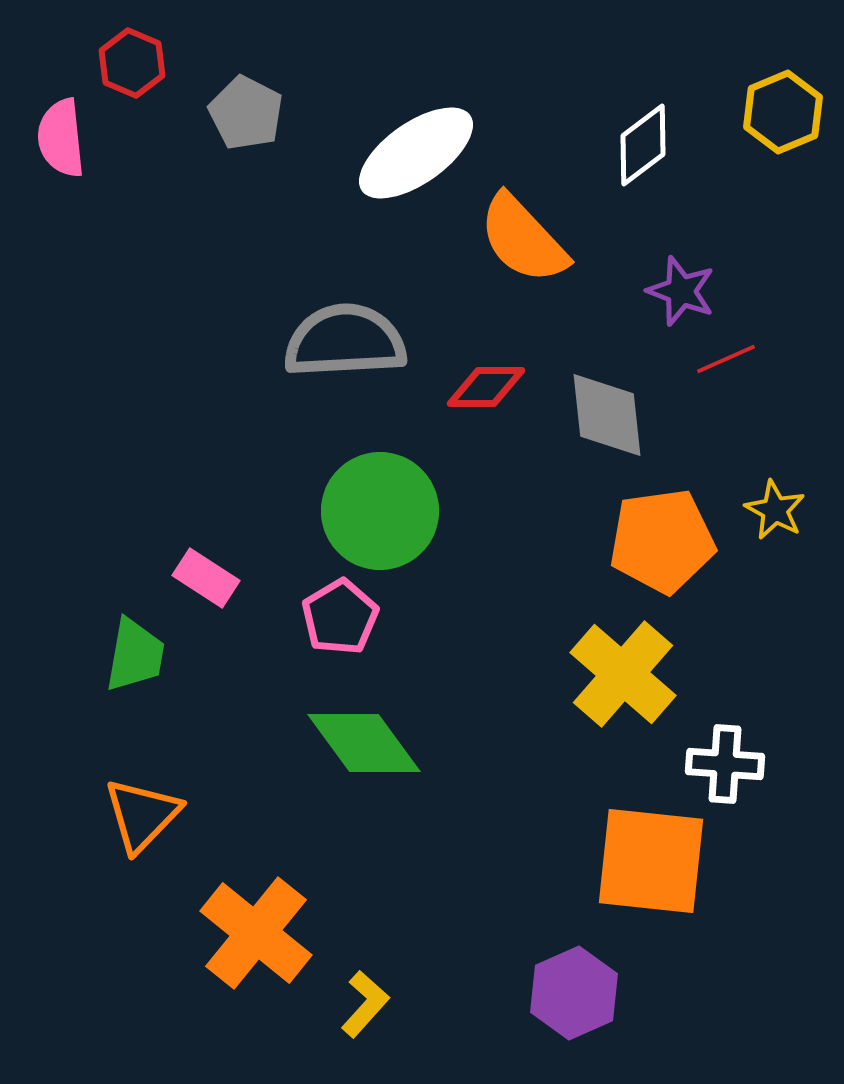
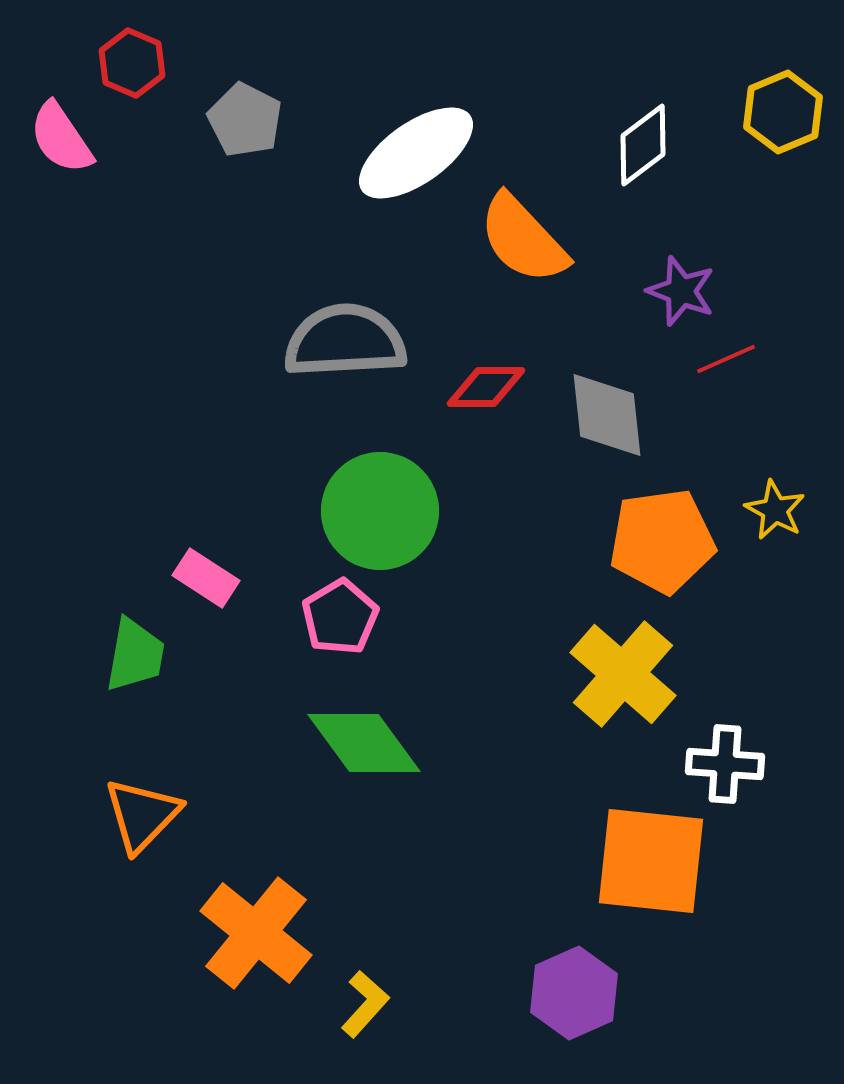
gray pentagon: moved 1 px left, 7 px down
pink semicircle: rotated 28 degrees counterclockwise
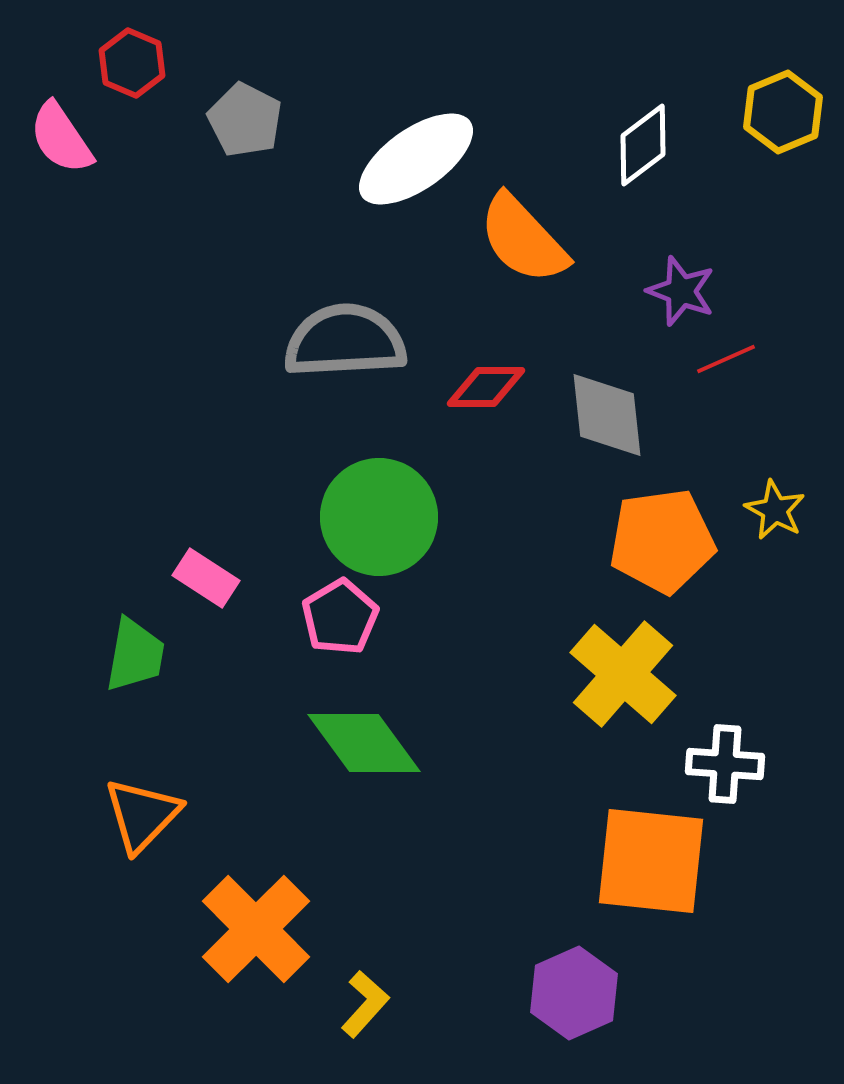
white ellipse: moved 6 px down
green circle: moved 1 px left, 6 px down
orange cross: moved 4 px up; rotated 6 degrees clockwise
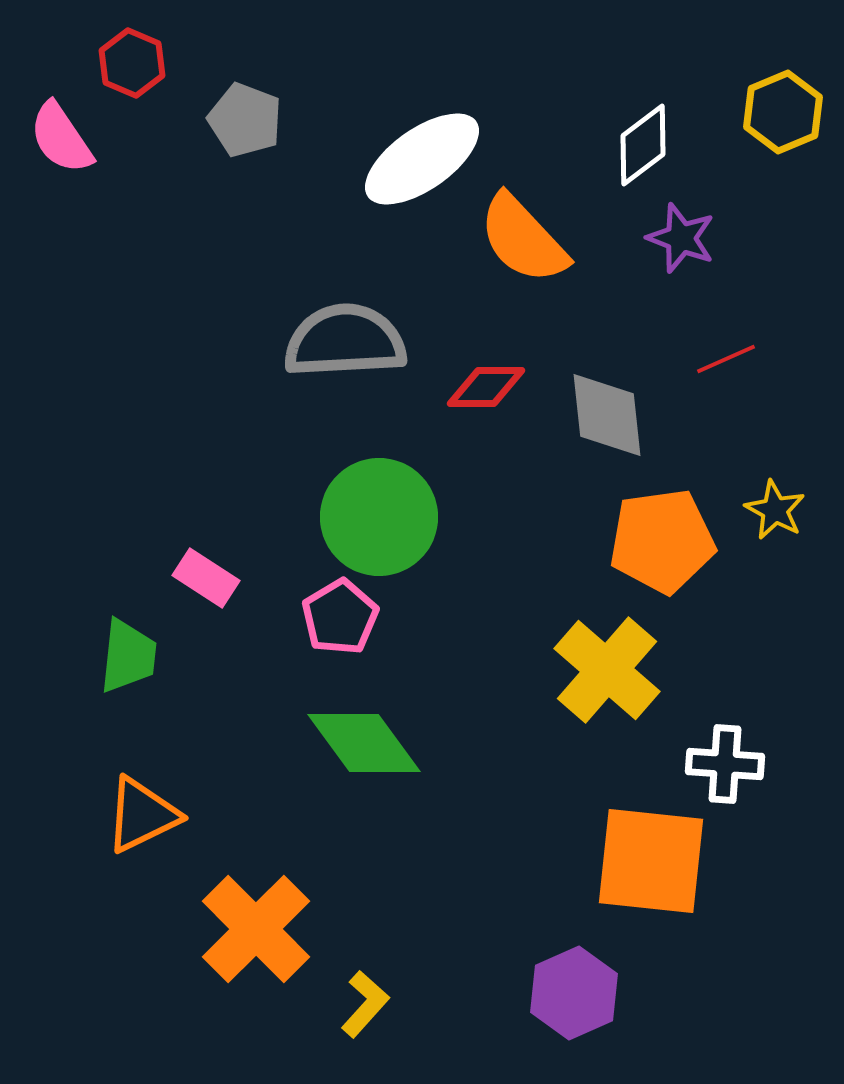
gray pentagon: rotated 6 degrees counterclockwise
white ellipse: moved 6 px right
purple star: moved 53 px up
green trapezoid: moved 7 px left, 1 px down; rotated 4 degrees counterclockwise
yellow cross: moved 16 px left, 4 px up
orange triangle: rotated 20 degrees clockwise
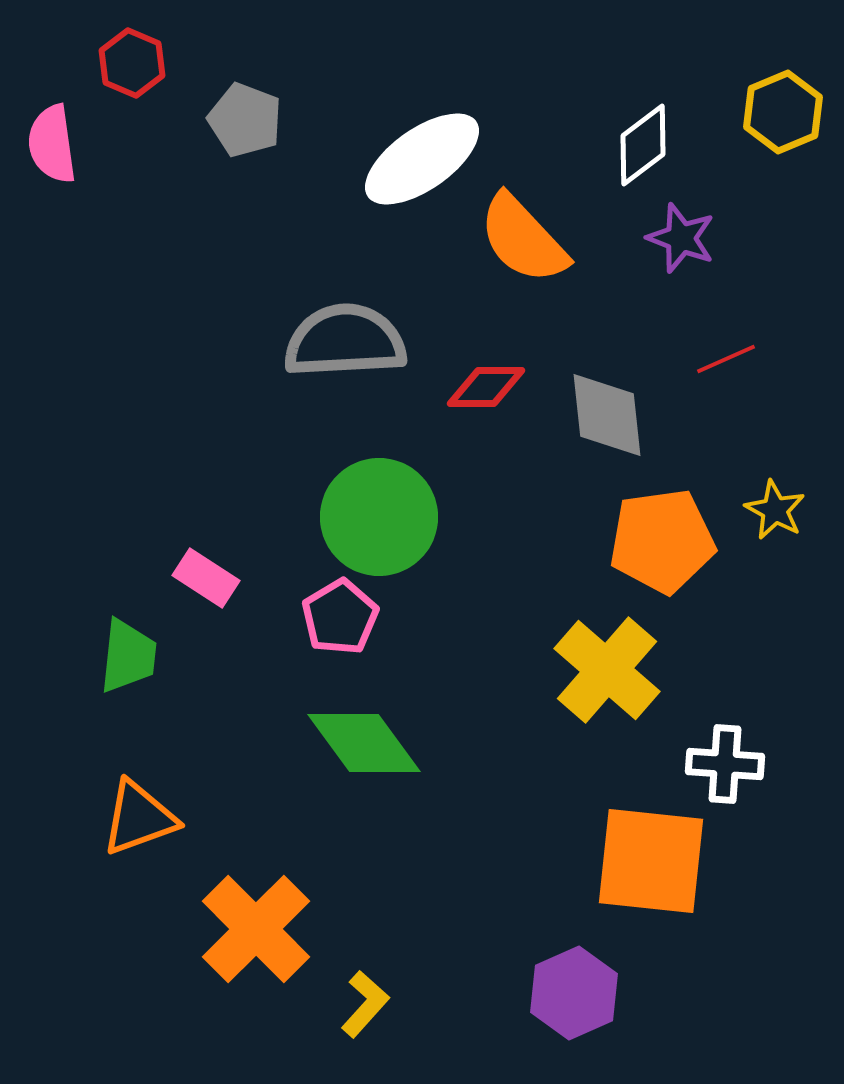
pink semicircle: moved 9 px left, 6 px down; rotated 26 degrees clockwise
orange triangle: moved 3 px left, 3 px down; rotated 6 degrees clockwise
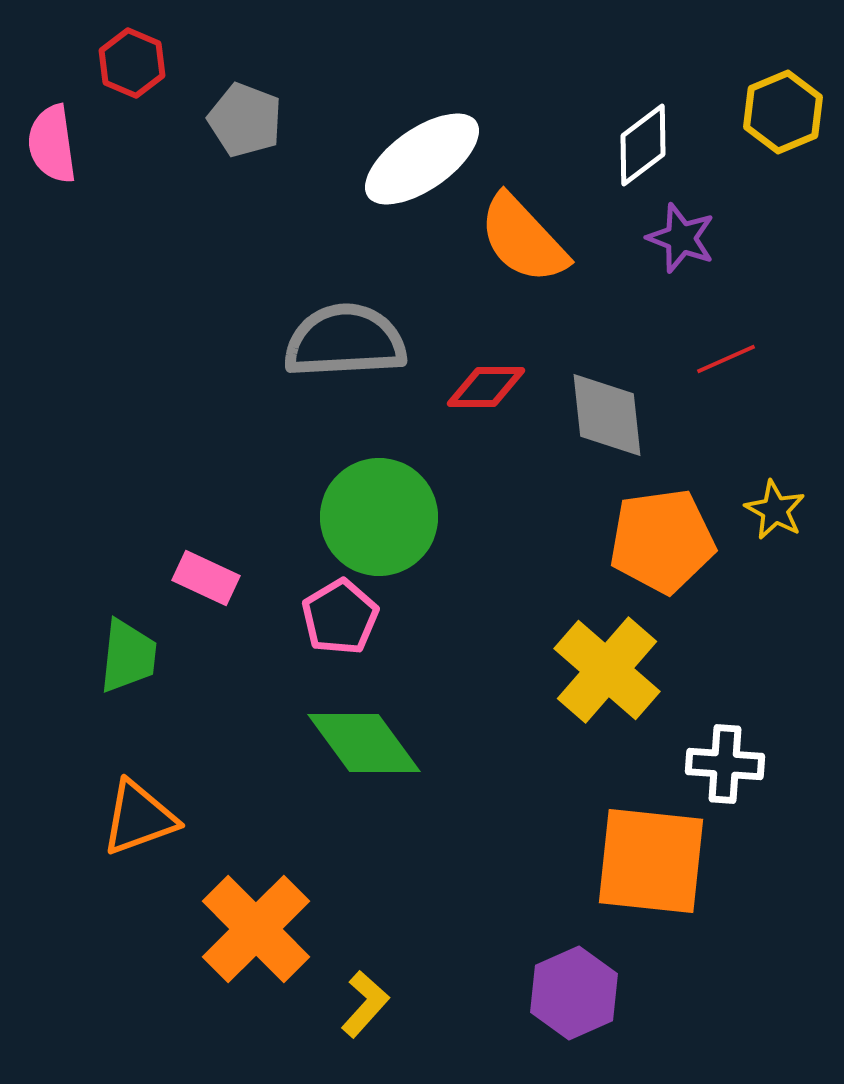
pink rectangle: rotated 8 degrees counterclockwise
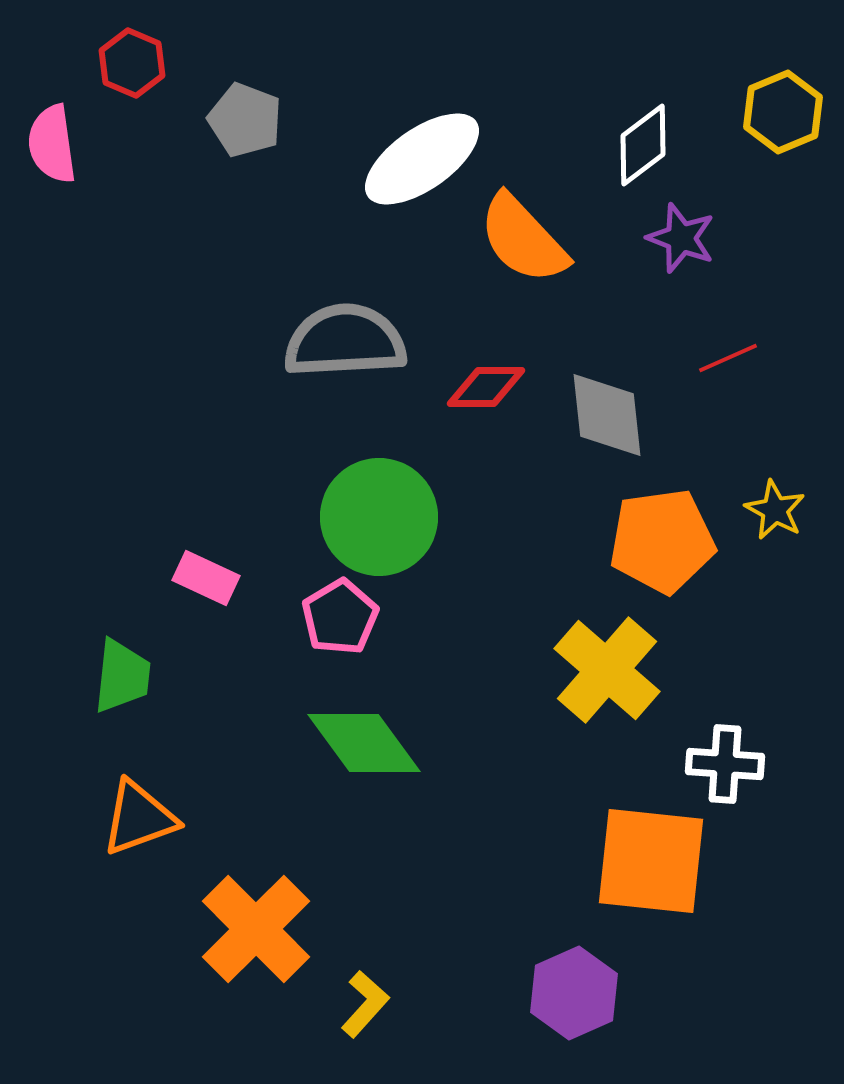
red line: moved 2 px right, 1 px up
green trapezoid: moved 6 px left, 20 px down
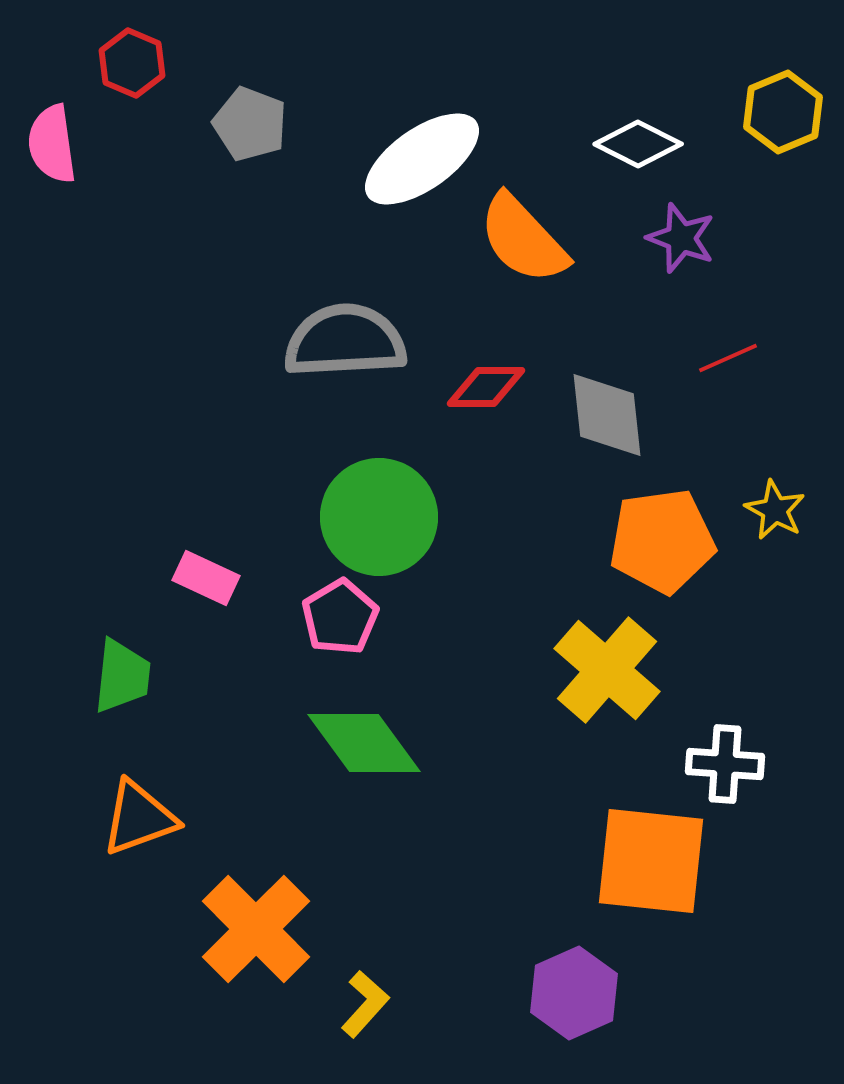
gray pentagon: moved 5 px right, 4 px down
white diamond: moved 5 px left, 1 px up; rotated 64 degrees clockwise
